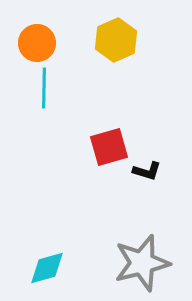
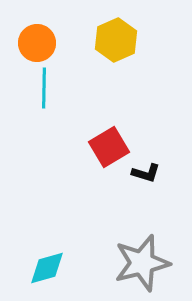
red square: rotated 15 degrees counterclockwise
black L-shape: moved 1 px left, 2 px down
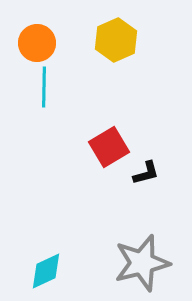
cyan line: moved 1 px up
black L-shape: rotated 32 degrees counterclockwise
cyan diamond: moved 1 px left, 3 px down; rotated 9 degrees counterclockwise
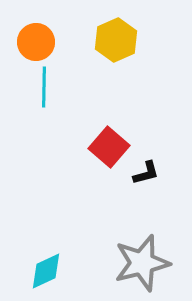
orange circle: moved 1 px left, 1 px up
red square: rotated 18 degrees counterclockwise
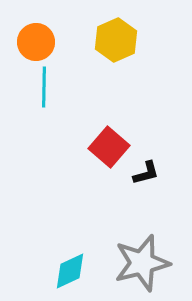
cyan diamond: moved 24 px right
